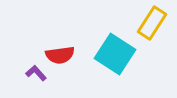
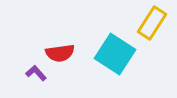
red semicircle: moved 2 px up
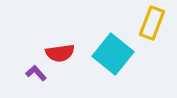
yellow rectangle: rotated 12 degrees counterclockwise
cyan square: moved 2 px left; rotated 6 degrees clockwise
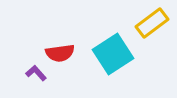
yellow rectangle: rotated 32 degrees clockwise
cyan square: rotated 18 degrees clockwise
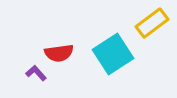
red semicircle: moved 1 px left
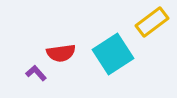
yellow rectangle: moved 1 px up
red semicircle: moved 2 px right
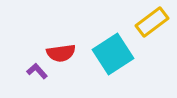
purple L-shape: moved 1 px right, 2 px up
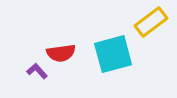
yellow rectangle: moved 1 px left
cyan square: rotated 18 degrees clockwise
